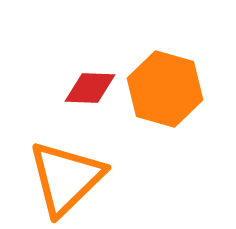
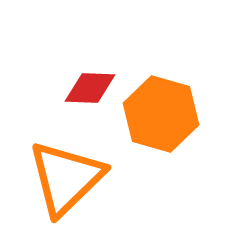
orange hexagon: moved 4 px left, 25 px down
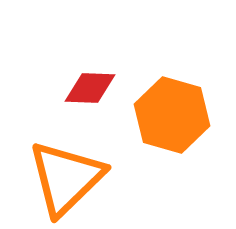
orange hexagon: moved 11 px right, 1 px down
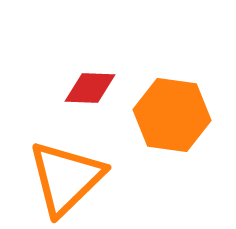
orange hexagon: rotated 8 degrees counterclockwise
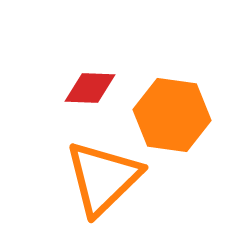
orange triangle: moved 37 px right
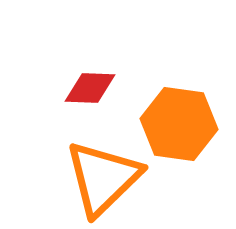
orange hexagon: moved 7 px right, 9 px down
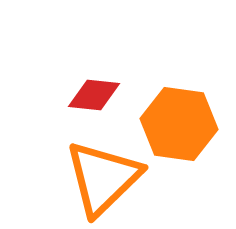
red diamond: moved 4 px right, 7 px down; rotated 4 degrees clockwise
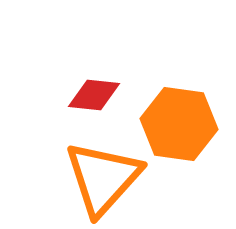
orange triangle: rotated 4 degrees counterclockwise
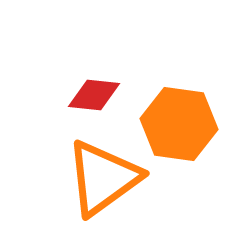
orange triangle: rotated 12 degrees clockwise
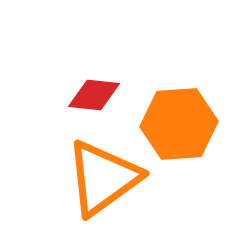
orange hexagon: rotated 12 degrees counterclockwise
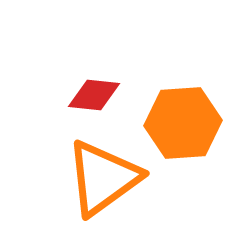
orange hexagon: moved 4 px right, 1 px up
